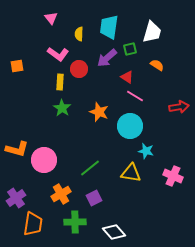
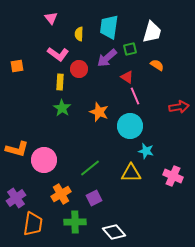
pink line: rotated 36 degrees clockwise
yellow triangle: rotated 10 degrees counterclockwise
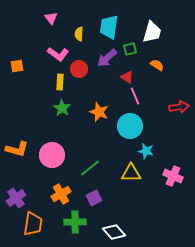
pink circle: moved 8 px right, 5 px up
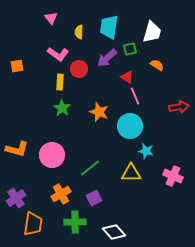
yellow semicircle: moved 2 px up
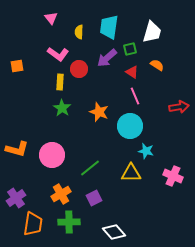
red triangle: moved 5 px right, 5 px up
green cross: moved 6 px left
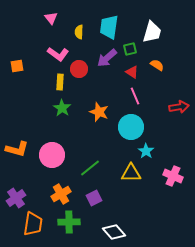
cyan circle: moved 1 px right, 1 px down
cyan star: rotated 21 degrees clockwise
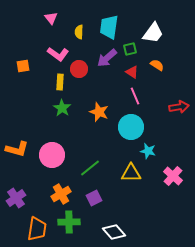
white trapezoid: moved 1 px right, 1 px down; rotated 20 degrees clockwise
orange square: moved 6 px right
cyan star: moved 2 px right; rotated 21 degrees counterclockwise
pink cross: rotated 18 degrees clockwise
orange trapezoid: moved 4 px right, 5 px down
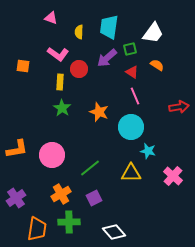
pink triangle: rotated 32 degrees counterclockwise
orange square: rotated 16 degrees clockwise
orange L-shape: rotated 25 degrees counterclockwise
